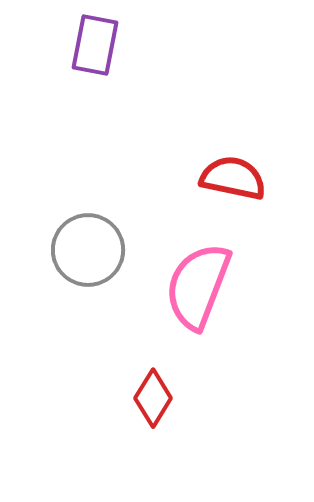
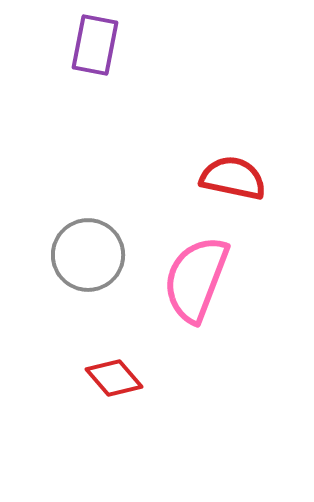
gray circle: moved 5 px down
pink semicircle: moved 2 px left, 7 px up
red diamond: moved 39 px left, 20 px up; rotated 72 degrees counterclockwise
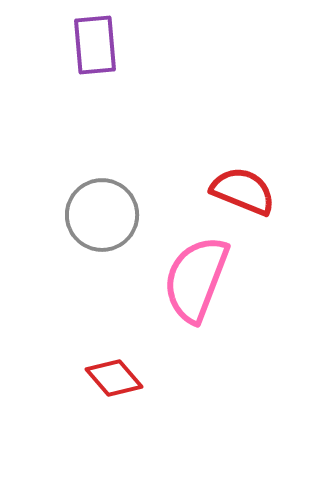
purple rectangle: rotated 16 degrees counterclockwise
red semicircle: moved 10 px right, 13 px down; rotated 10 degrees clockwise
gray circle: moved 14 px right, 40 px up
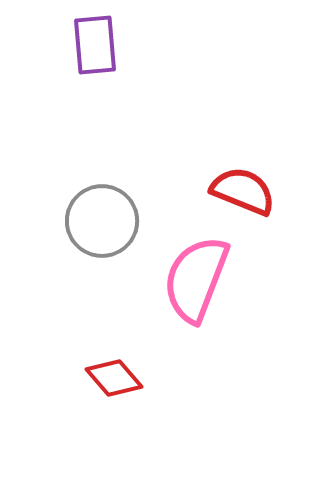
gray circle: moved 6 px down
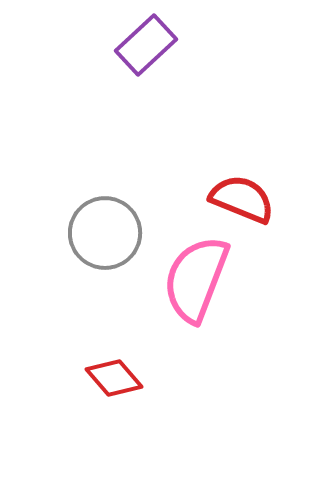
purple rectangle: moved 51 px right; rotated 52 degrees clockwise
red semicircle: moved 1 px left, 8 px down
gray circle: moved 3 px right, 12 px down
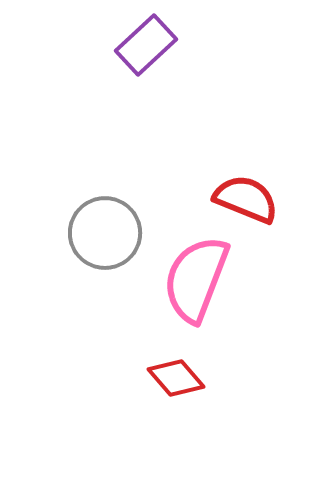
red semicircle: moved 4 px right
red diamond: moved 62 px right
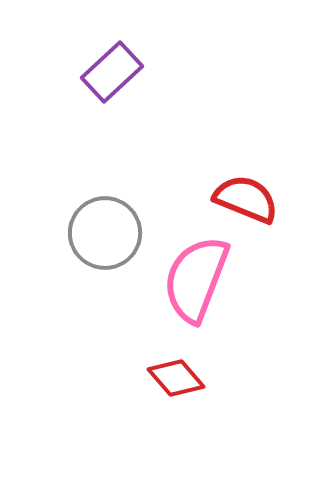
purple rectangle: moved 34 px left, 27 px down
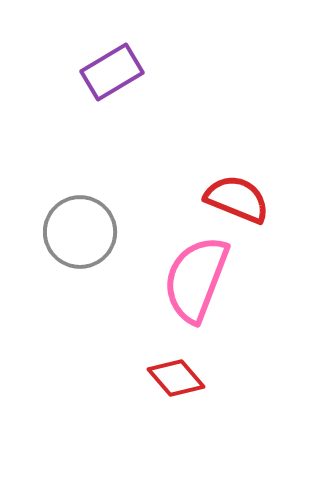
purple rectangle: rotated 12 degrees clockwise
red semicircle: moved 9 px left
gray circle: moved 25 px left, 1 px up
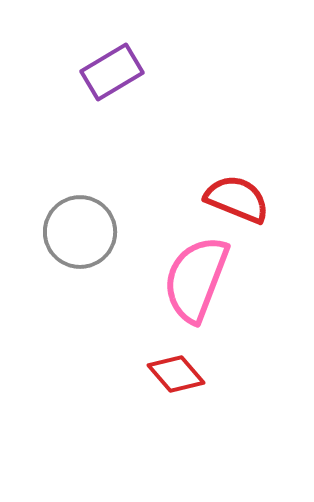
red diamond: moved 4 px up
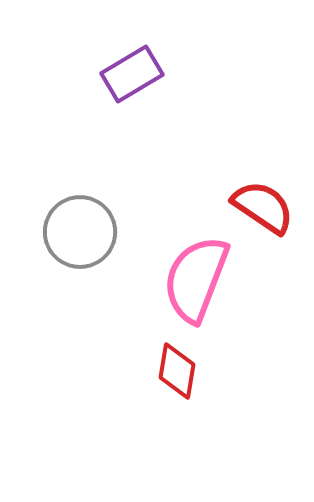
purple rectangle: moved 20 px right, 2 px down
red semicircle: moved 26 px right, 8 px down; rotated 12 degrees clockwise
red diamond: moved 1 px right, 3 px up; rotated 50 degrees clockwise
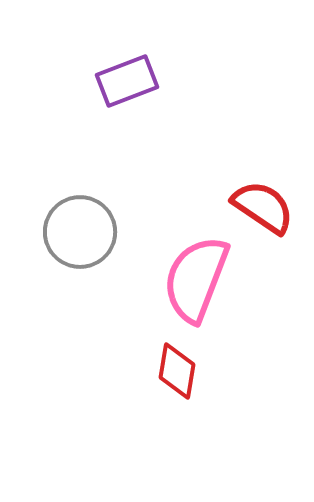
purple rectangle: moved 5 px left, 7 px down; rotated 10 degrees clockwise
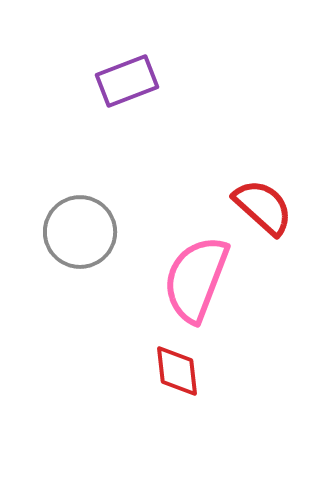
red semicircle: rotated 8 degrees clockwise
red diamond: rotated 16 degrees counterclockwise
